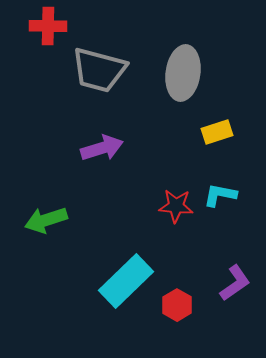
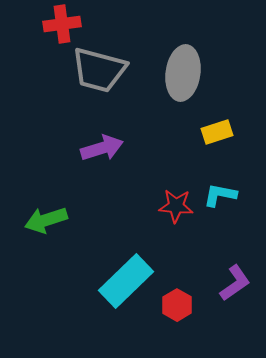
red cross: moved 14 px right, 2 px up; rotated 9 degrees counterclockwise
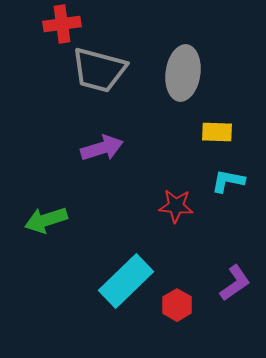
yellow rectangle: rotated 20 degrees clockwise
cyan L-shape: moved 8 px right, 14 px up
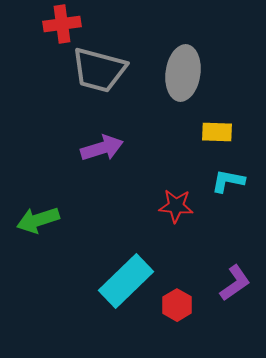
green arrow: moved 8 px left
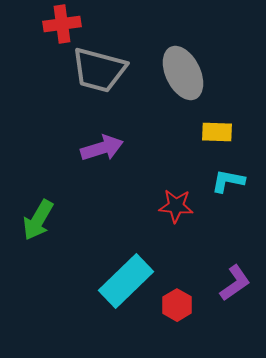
gray ellipse: rotated 34 degrees counterclockwise
green arrow: rotated 42 degrees counterclockwise
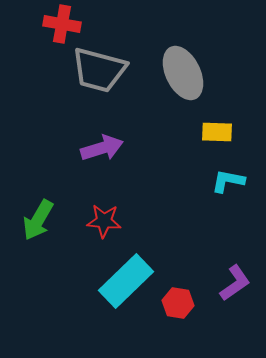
red cross: rotated 18 degrees clockwise
red star: moved 72 px left, 15 px down
red hexagon: moved 1 px right, 2 px up; rotated 20 degrees counterclockwise
